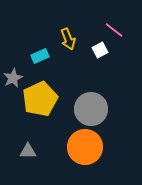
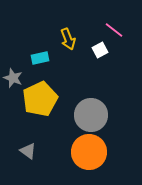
cyan rectangle: moved 2 px down; rotated 12 degrees clockwise
gray star: rotated 24 degrees counterclockwise
gray circle: moved 6 px down
orange circle: moved 4 px right, 5 px down
gray triangle: rotated 36 degrees clockwise
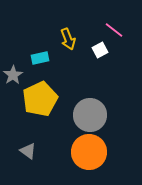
gray star: moved 3 px up; rotated 18 degrees clockwise
gray circle: moved 1 px left
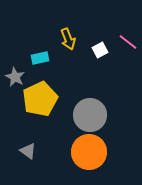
pink line: moved 14 px right, 12 px down
gray star: moved 2 px right, 2 px down; rotated 12 degrees counterclockwise
